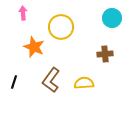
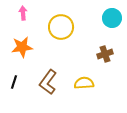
orange star: moved 12 px left; rotated 30 degrees counterclockwise
brown cross: rotated 14 degrees counterclockwise
brown L-shape: moved 3 px left, 2 px down
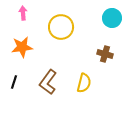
brown cross: rotated 35 degrees clockwise
yellow semicircle: rotated 108 degrees clockwise
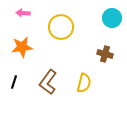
pink arrow: rotated 80 degrees counterclockwise
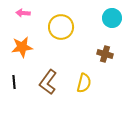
black line: rotated 24 degrees counterclockwise
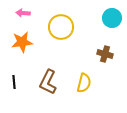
orange star: moved 5 px up
brown L-shape: rotated 10 degrees counterclockwise
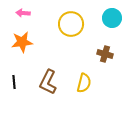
yellow circle: moved 10 px right, 3 px up
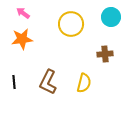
pink arrow: rotated 32 degrees clockwise
cyan circle: moved 1 px left, 1 px up
orange star: moved 3 px up
brown cross: rotated 21 degrees counterclockwise
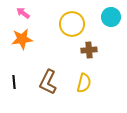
yellow circle: moved 1 px right
brown cross: moved 16 px left, 4 px up
